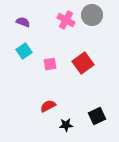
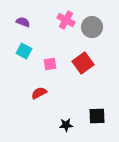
gray circle: moved 12 px down
cyan square: rotated 28 degrees counterclockwise
red semicircle: moved 9 px left, 13 px up
black square: rotated 24 degrees clockwise
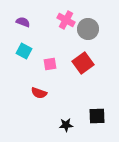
gray circle: moved 4 px left, 2 px down
red semicircle: rotated 133 degrees counterclockwise
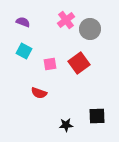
pink cross: rotated 24 degrees clockwise
gray circle: moved 2 px right
red square: moved 4 px left
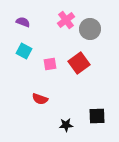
red semicircle: moved 1 px right, 6 px down
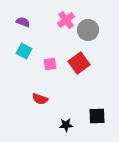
gray circle: moved 2 px left, 1 px down
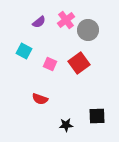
purple semicircle: moved 16 px right; rotated 120 degrees clockwise
pink square: rotated 32 degrees clockwise
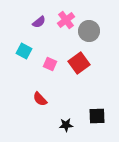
gray circle: moved 1 px right, 1 px down
red semicircle: rotated 28 degrees clockwise
